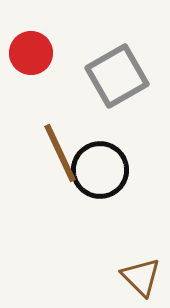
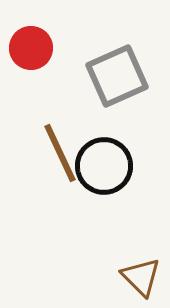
red circle: moved 5 px up
gray square: rotated 6 degrees clockwise
black circle: moved 4 px right, 4 px up
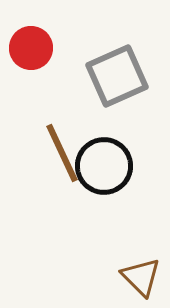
brown line: moved 2 px right
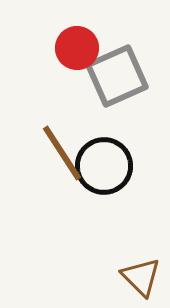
red circle: moved 46 px right
brown line: rotated 8 degrees counterclockwise
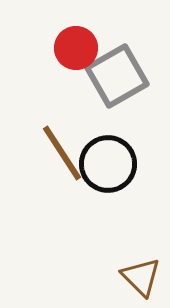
red circle: moved 1 px left
gray square: rotated 6 degrees counterclockwise
black circle: moved 4 px right, 2 px up
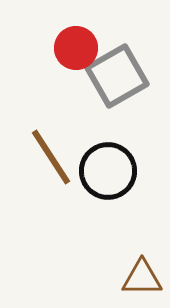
brown line: moved 11 px left, 4 px down
black circle: moved 7 px down
brown triangle: moved 1 px right, 1 px down; rotated 45 degrees counterclockwise
